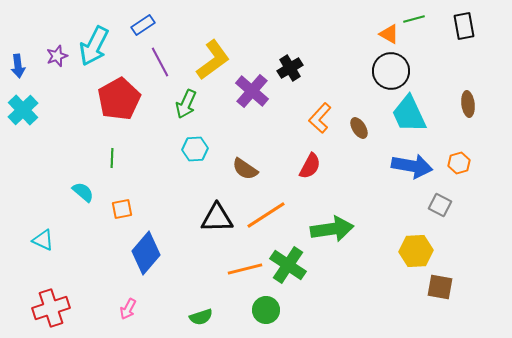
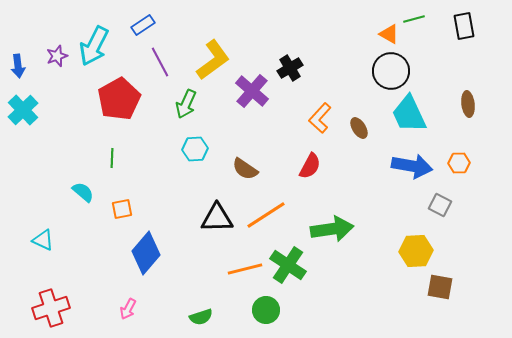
orange hexagon at (459, 163): rotated 15 degrees clockwise
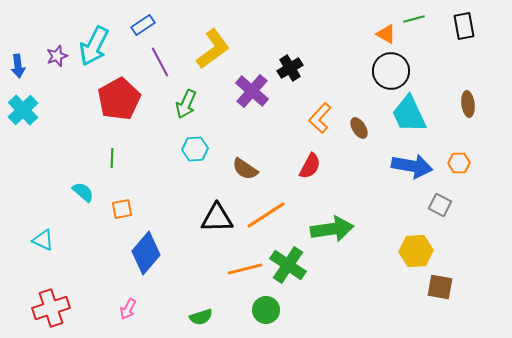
orange triangle at (389, 34): moved 3 px left
yellow L-shape at (213, 60): moved 11 px up
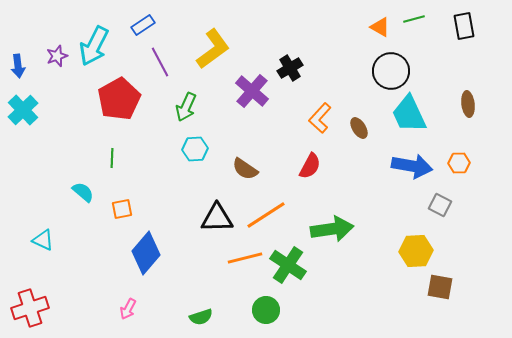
orange triangle at (386, 34): moved 6 px left, 7 px up
green arrow at (186, 104): moved 3 px down
orange line at (245, 269): moved 11 px up
red cross at (51, 308): moved 21 px left
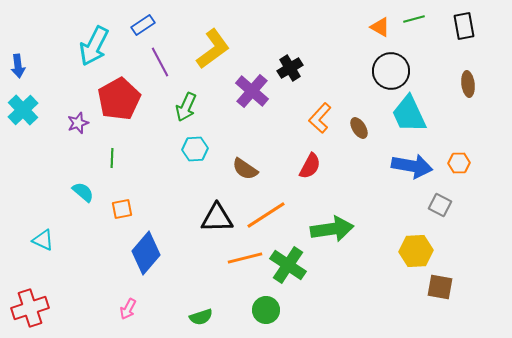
purple star at (57, 56): moved 21 px right, 67 px down
brown ellipse at (468, 104): moved 20 px up
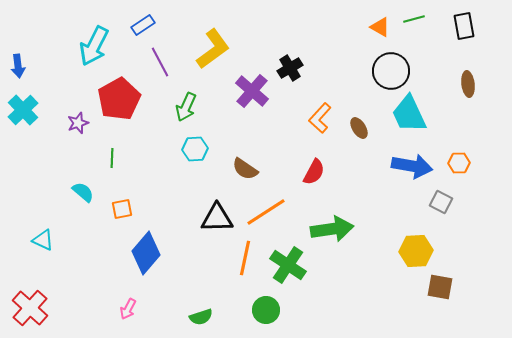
red semicircle at (310, 166): moved 4 px right, 6 px down
gray square at (440, 205): moved 1 px right, 3 px up
orange line at (266, 215): moved 3 px up
orange line at (245, 258): rotated 64 degrees counterclockwise
red cross at (30, 308): rotated 30 degrees counterclockwise
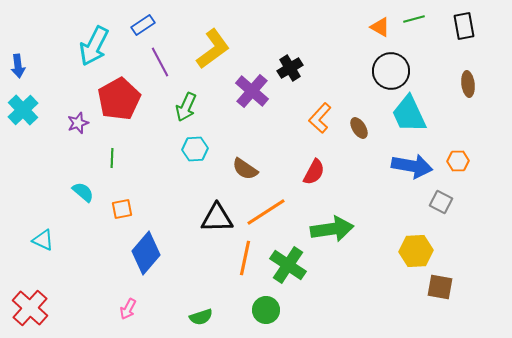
orange hexagon at (459, 163): moved 1 px left, 2 px up
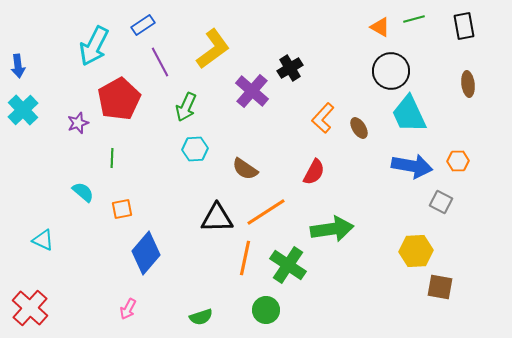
orange L-shape at (320, 118): moved 3 px right
